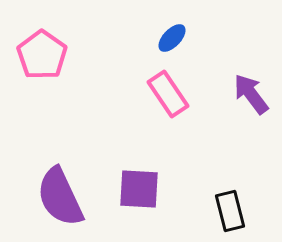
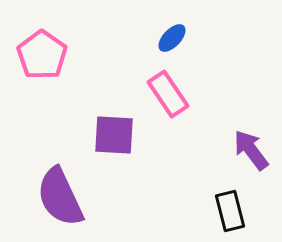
purple arrow: moved 56 px down
purple square: moved 25 px left, 54 px up
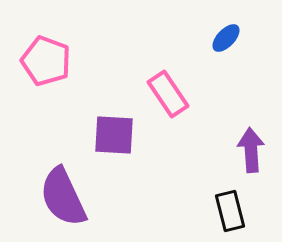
blue ellipse: moved 54 px right
pink pentagon: moved 4 px right, 6 px down; rotated 15 degrees counterclockwise
purple arrow: rotated 33 degrees clockwise
purple semicircle: moved 3 px right
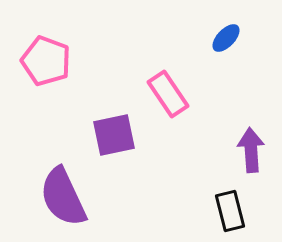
purple square: rotated 15 degrees counterclockwise
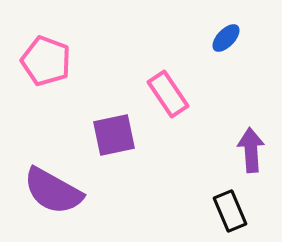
purple semicircle: moved 10 px left, 6 px up; rotated 36 degrees counterclockwise
black rectangle: rotated 9 degrees counterclockwise
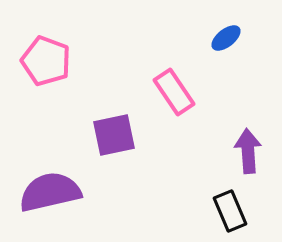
blue ellipse: rotated 8 degrees clockwise
pink rectangle: moved 6 px right, 2 px up
purple arrow: moved 3 px left, 1 px down
purple semicircle: moved 3 px left, 1 px down; rotated 138 degrees clockwise
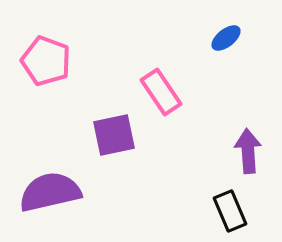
pink rectangle: moved 13 px left
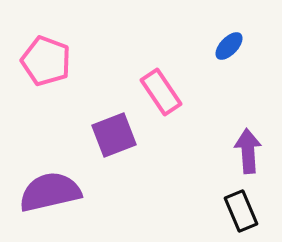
blue ellipse: moved 3 px right, 8 px down; rotated 8 degrees counterclockwise
purple square: rotated 9 degrees counterclockwise
black rectangle: moved 11 px right
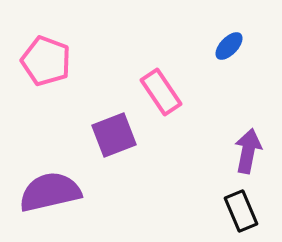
purple arrow: rotated 15 degrees clockwise
